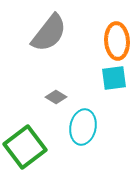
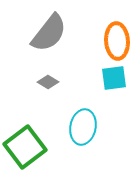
gray diamond: moved 8 px left, 15 px up
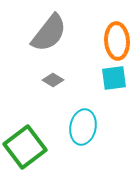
gray diamond: moved 5 px right, 2 px up
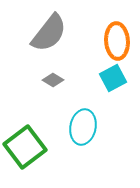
cyan square: moved 1 px left; rotated 20 degrees counterclockwise
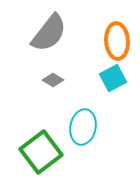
green square: moved 16 px right, 5 px down
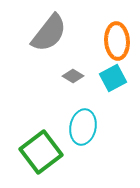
gray diamond: moved 20 px right, 4 px up
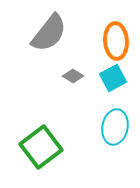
orange ellipse: moved 1 px left
cyan ellipse: moved 32 px right
green square: moved 5 px up
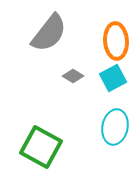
green square: rotated 24 degrees counterclockwise
